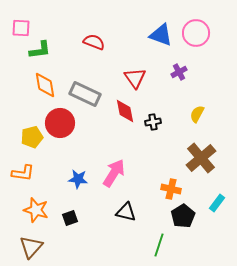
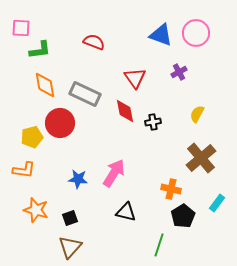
orange L-shape: moved 1 px right, 3 px up
brown triangle: moved 39 px right
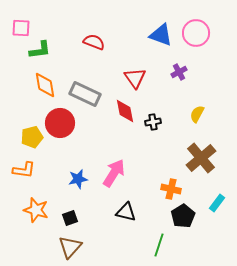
blue star: rotated 18 degrees counterclockwise
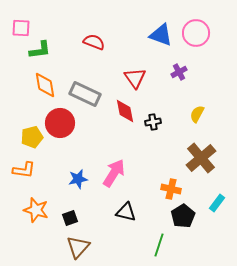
brown triangle: moved 8 px right
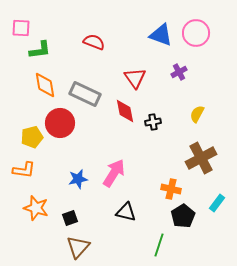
brown cross: rotated 12 degrees clockwise
orange star: moved 2 px up
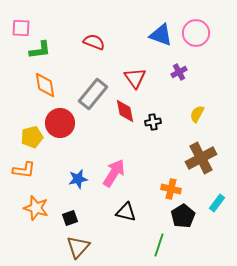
gray rectangle: moved 8 px right; rotated 76 degrees counterclockwise
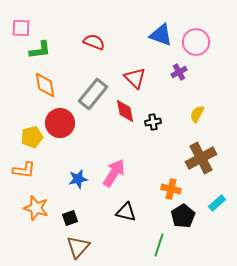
pink circle: moved 9 px down
red triangle: rotated 10 degrees counterclockwise
cyan rectangle: rotated 12 degrees clockwise
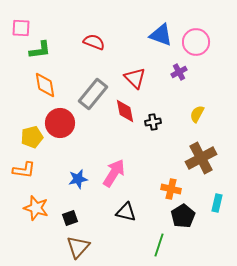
cyan rectangle: rotated 36 degrees counterclockwise
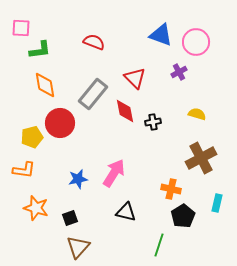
yellow semicircle: rotated 78 degrees clockwise
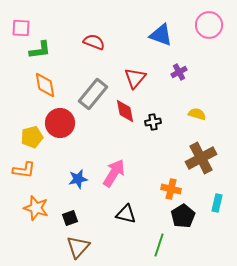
pink circle: moved 13 px right, 17 px up
red triangle: rotated 25 degrees clockwise
black triangle: moved 2 px down
